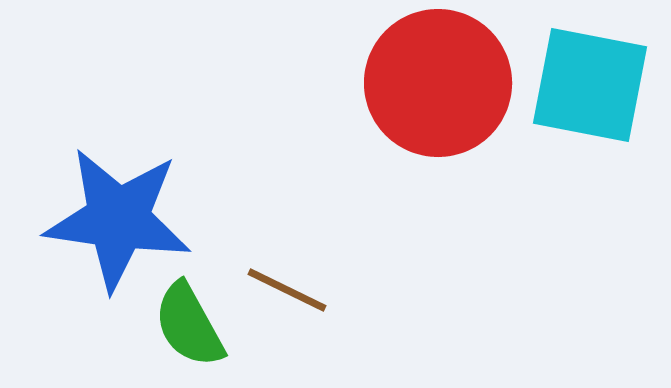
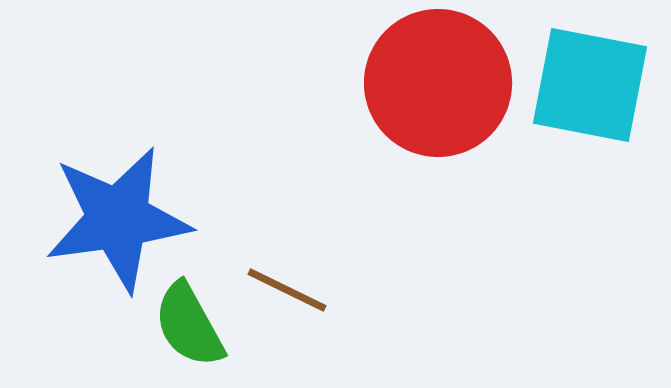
blue star: rotated 16 degrees counterclockwise
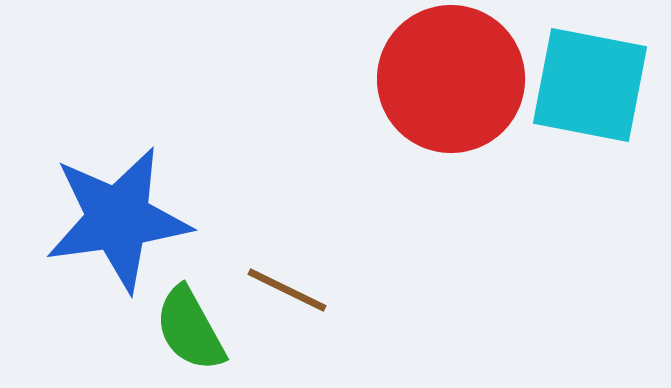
red circle: moved 13 px right, 4 px up
green semicircle: moved 1 px right, 4 px down
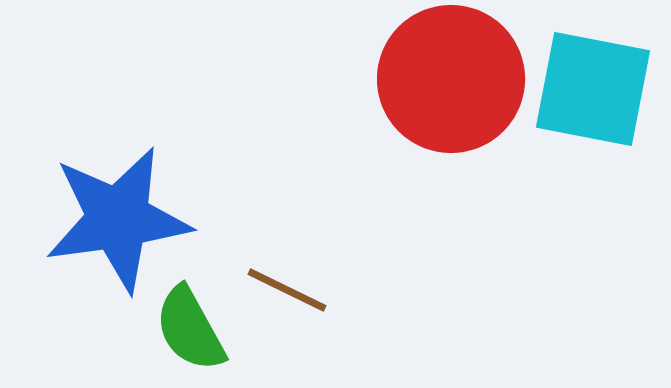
cyan square: moved 3 px right, 4 px down
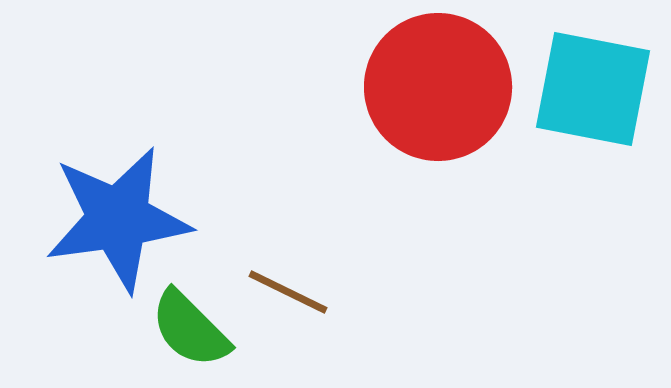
red circle: moved 13 px left, 8 px down
brown line: moved 1 px right, 2 px down
green semicircle: rotated 16 degrees counterclockwise
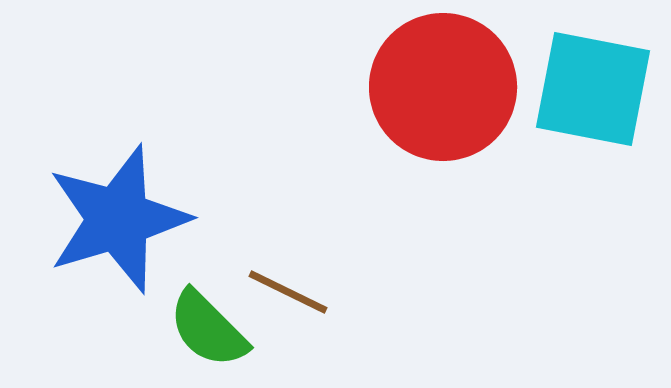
red circle: moved 5 px right
blue star: rotated 9 degrees counterclockwise
green semicircle: moved 18 px right
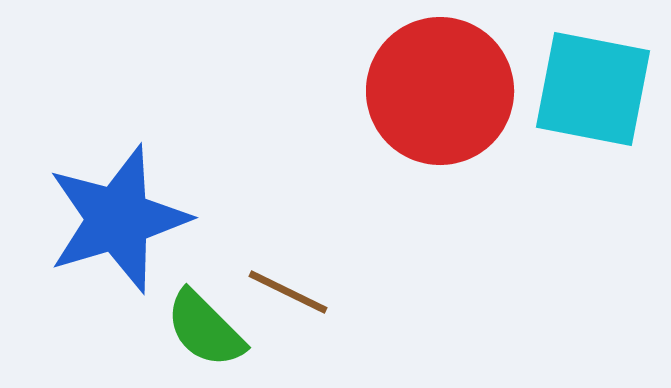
red circle: moved 3 px left, 4 px down
green semicircle: moved 3 px left
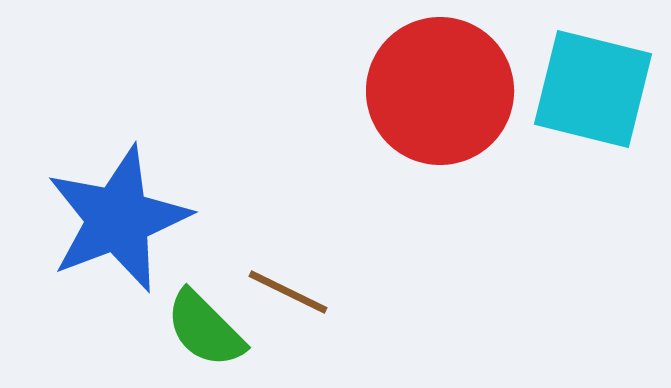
cyan square: rotated 3 degrees clockwise
blue star: rotated 4 degrees counterclockwise
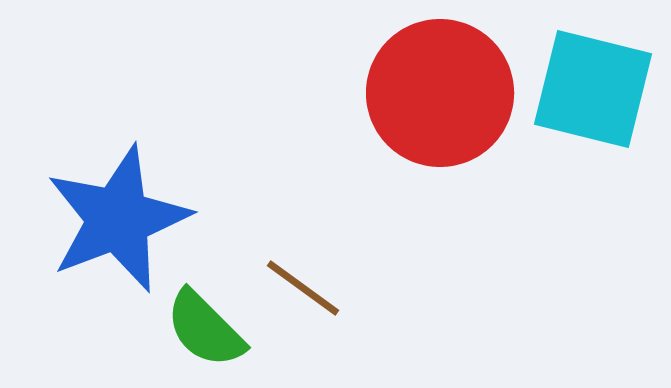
red circle: moved 2 px down
brown line: moved 15 px right, 4 px up; rotated 10 degrees clockwise
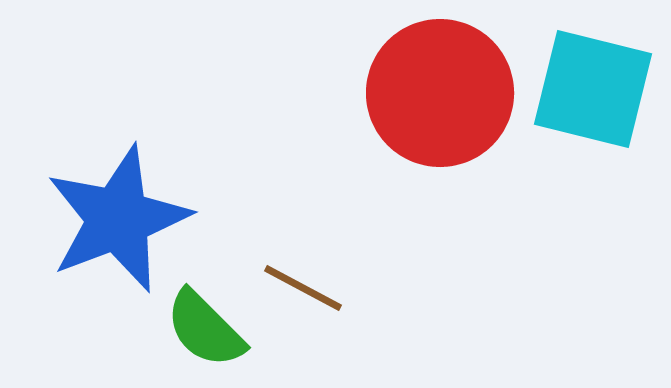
brown line: rotated 8 degrees counterclockwise
